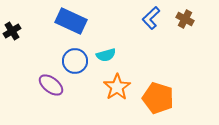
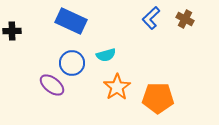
black cross: rotated 30 degrees clockwise
blue circle: moved 3 px left, 2 px down
purple ellipse: moved 1 px right
orange pentagon: rotated 16 degrees counterclockwise
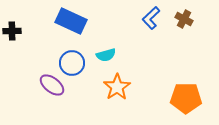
brown cross: moved 1 px left
orange pentagon: moved 28 px right
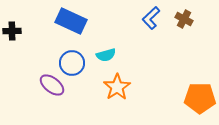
orange pentagon: moved 14 px right
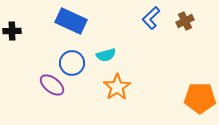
brown cross: moved 1 px right, 2 px down; rotated 36 degrees clockwise
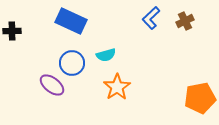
orange pentagon: rotated 12 degrees counterclockwise
